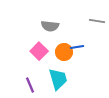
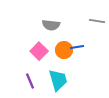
gray semicircle: moved 1 px right, 1 px up
orange circle: moved 2 px up
cyan trapezoid: moved 1 px down
purple line: moved 4 px up
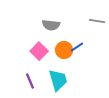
blue line: rotated 24 degrees counterclockwise
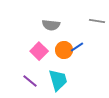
purple line: rotated 28 degrees counterclockwise
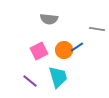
gray line: moved 8 px down
gray semicircle: moved 2 px left, 6 px up
pink square: rotated 18 degrees clockwise
cyan trapezoid: moved 3 px up
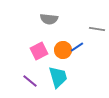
orange circle: moved 1 px left
